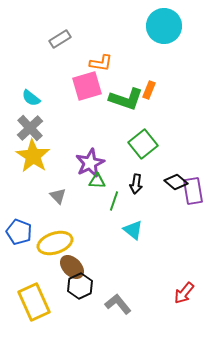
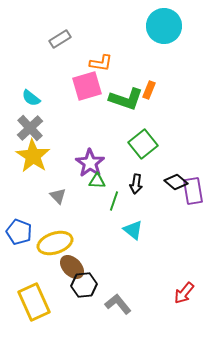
purple star: rotated 12 degrees counterclockwise
black hexagon: moved 4 px right, 1 px up; rotated 20 degrees clockwise
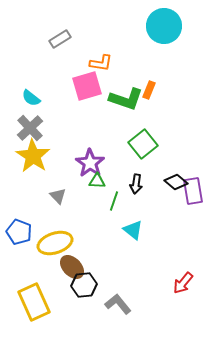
red arrow: moved 1 px left, 10 px up
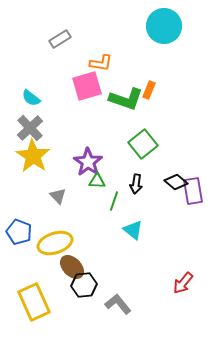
purple star: moved 2 px left, 1 px up
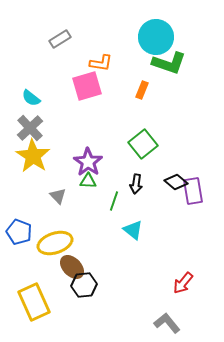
cyan circle: moved 8 px left, 11 px down
orange rectangle: moved 7 px left
green L-shape: moved 43 px right, 36 px up
green triangle: moved 9 px left
gray L-shape: moved 49 px right, 19 px down
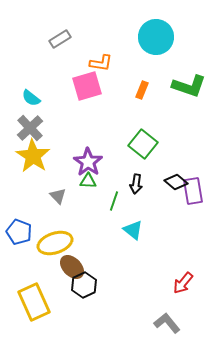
green L-shape: moved 20 px right, 23 px down
green square: rotated 12 degrees counterclockwise
black hexagon: rotated 20 degrees counterclockwise
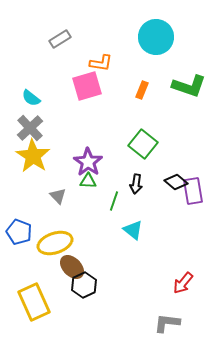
gray L-shape: rotated 44 degrees counterclockwise
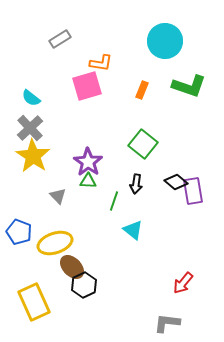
cyan circle: moved 9 px right, 4 px down
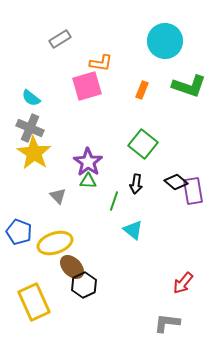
gray cross: rotated 24 degrees counterclockwise
yellow star: moved 1 px right, 3 px up
